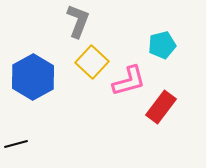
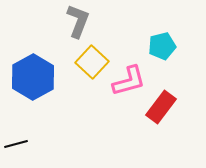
cyan pentagon: moved 1 px down
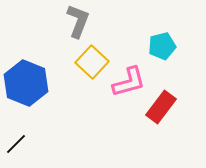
blue hexagon: moved 7 px left, 6 px down; rotated 9 degrees counterclockwise
pink L-shape: moved 1 px down
black line: rotated 30 degrees counterclockwise
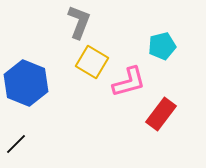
gray L-shape: moved 1 px right, 1 px down
yellow square: rotated 12 degrees counterclockwise
red rectangle: moved 7 px down
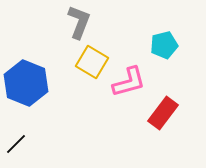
cyan pentagon: moved 2 px right, 1 px up
red rectangle: moved 2 px right, 1 px up
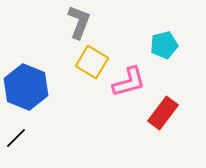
blue hexagon: moved 4 px down
black line: moved 6 px up
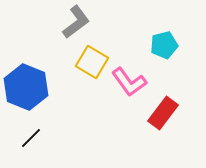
gray L-shape: moved 3 px left; rotated 32 degrees clockwise
pink L-shape: rotated 69 degrees clockwise
black line: moved 15 px right
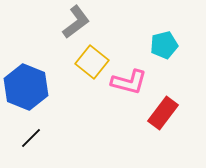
yellow square: rotated 8 degrees clockwise
pink L-shape: rotated 39 degrees counterclockwise
